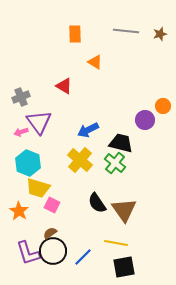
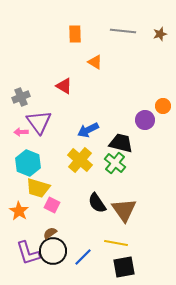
gray line: moved 3 px left
pink arrow: rotated 16 degrees clockwise
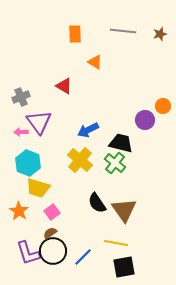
pink square: moved 7 px down; rotated 28 degrees clockwise
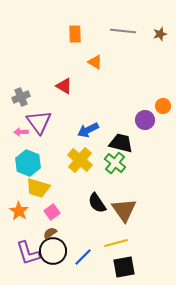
yellow line: rotated 25 degrees counterclockwise
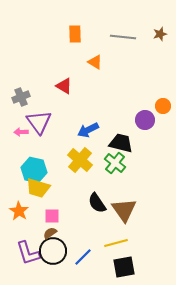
gray line: moved 6 px down
cyan hexagon: moved 6 px right, 7 px down; rotated 10 degrees counterclockwise
pink square: moved 4 px down; rotated 35 degrees clockwise
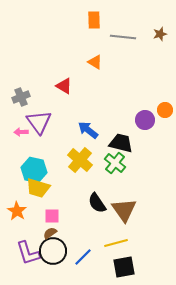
orange rectangle: moved 19 px right, 14 px up
orange circle: moved 2 px right, 4 px down
blue arrow: rotated 65 degrees clockwise
orange star: moved 2 px left
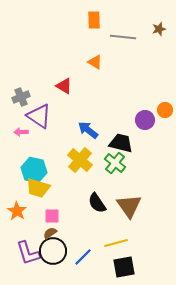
brown star: moved 1 px left, 5 px up
purple triangle: moved 6 px up; rotated 20 degrees counterclockwise
brown triangle: moved 5 px right, 4 px up
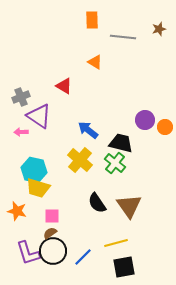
orange rectangle: moved 2 px left
orange circle: moved 17 px down
orange star: rotated 18 degrees counterclockwise
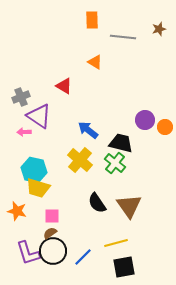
pink arrow: moved 3 px right
